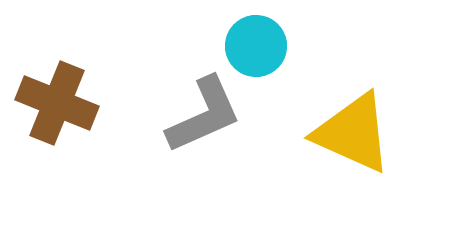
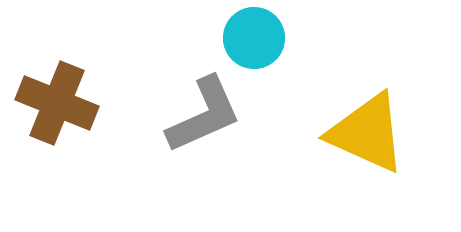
cyan circle: moved 2 px left, 8 px up
yellow triangle: moved 14 px right
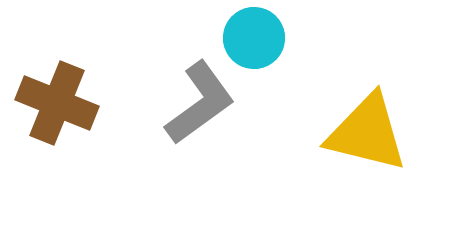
gray L-shape: moved 4 px left, 12 px up; rotated 12 degrees counterclockwise
yellow triangle: rotated 10 degrees counterclockwise
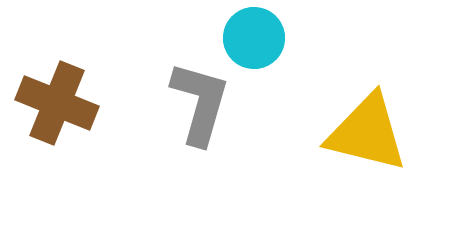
gray L-shape: rotated 38 degrees counterclockwise
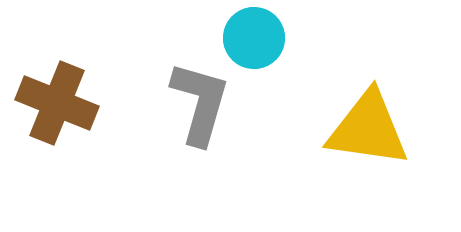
yellow triangle: moved 1 px right, 4 px up; rotated 6 degrees counterclockwise
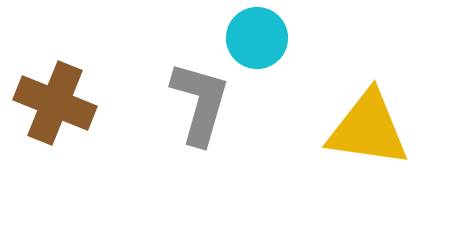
cyan circle: moved 3 px right
brown cross: moved 2 px left
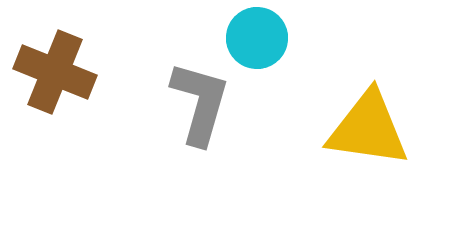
brown cross: moved 31 px up
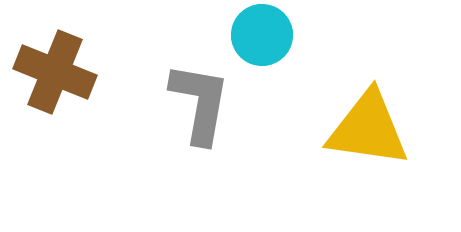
cyan circle: moved 5 px right, 3 px up
gray L-shape: rotated 6 degrees counterclockwise
